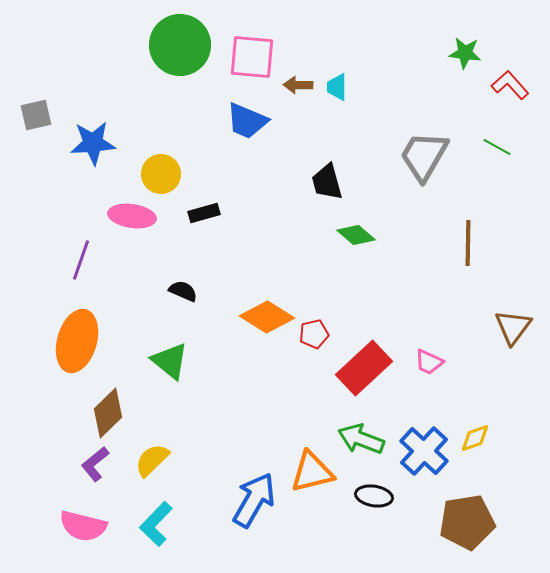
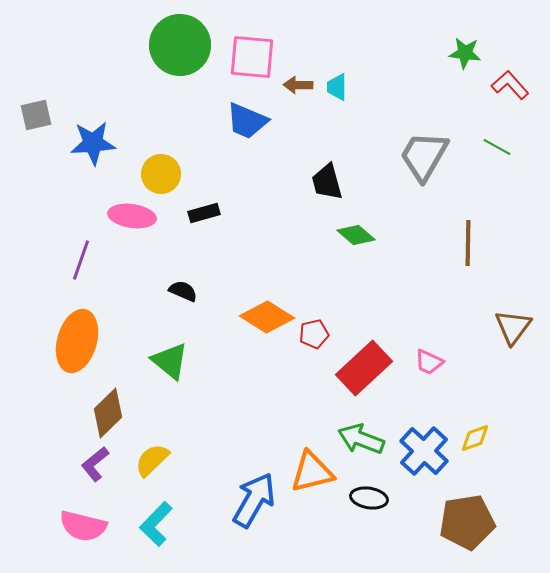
black ellipse: moved 5 px left, 2 px down
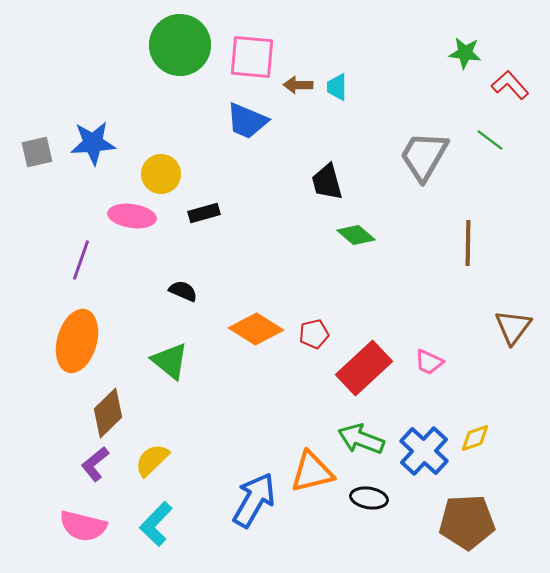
gray square: moved 1 px right, 37 px down
green line: moved 7 px left, 7 px up; rotated 8 degrees clockwise
orange diamond: moved 11 px left, 12 px down
brown pentagon: rotated 6 degrees clockwise
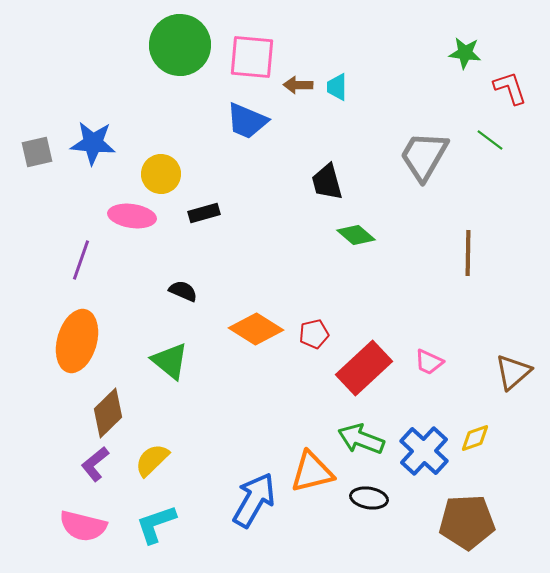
red L-shape: moved 3 px down; rotated 24 degrees clockwise
blue star: rotated 9 degrees clockwise
brown line: moved 10 px down
brown triangle: moved 45 px down; rotated 12 degrees clockwise
cyan L-shape: rotated 27 degrees clockwise
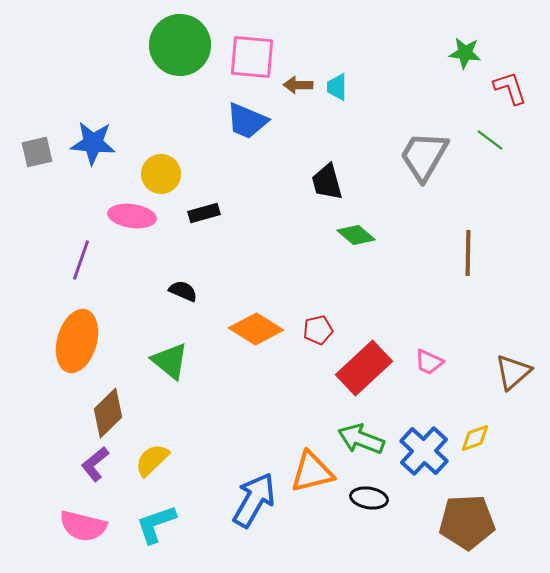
red pentagon: moved 4 px right, 4 px up
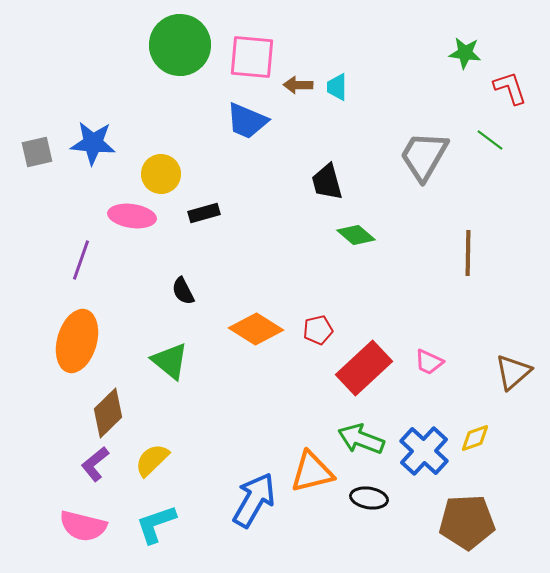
black semicircle: rotated 140 degrees counterclockwise
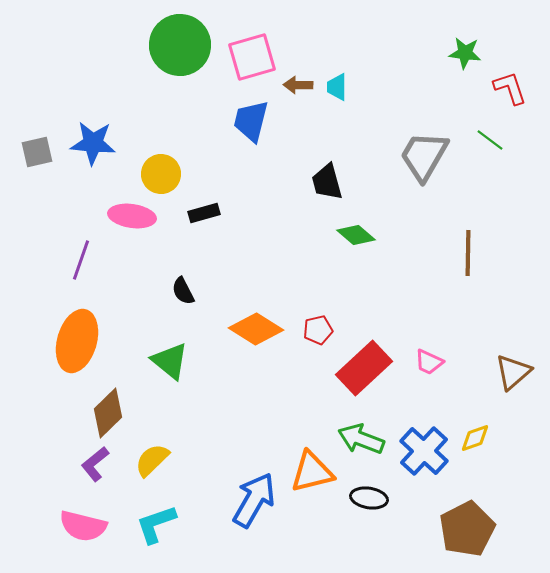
pink square: rotated 21 degrees counterclockwise
blue trapezoid: moved 4 px right; rotated 81 degrees clockwise
brown pentagon: moved 7 px down; rotated 24 degrees counterclockwise
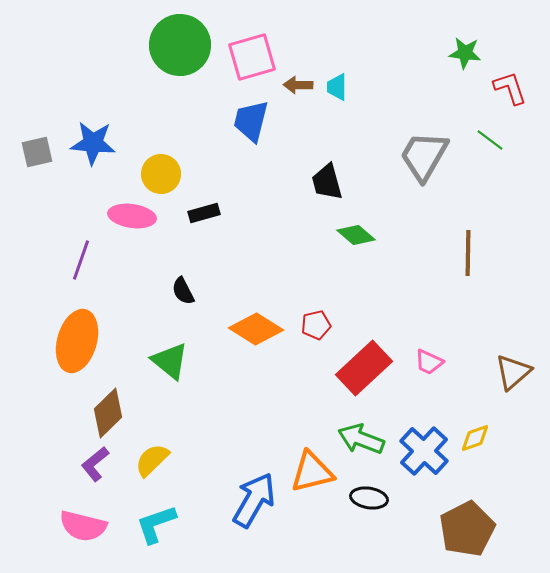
red pentagon: moved 2 px left, 5 px up
